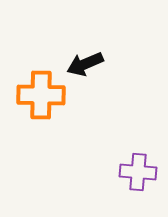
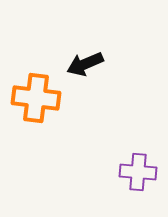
orange cross: moved 5 px left, 3 px down; rotated 6 degrees clockwise
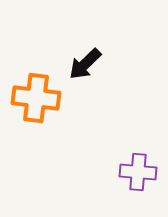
black arrow: rotated 21 degrees counterclockwise
